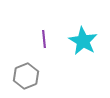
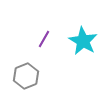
purple line: rotated 36 degrees clockwise
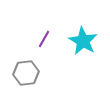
gray hexagon: moved 3 px up; rotated 15 degrees clockwise
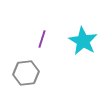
purple line: moved 2 px left; rotated 12 degrees counterclockwise
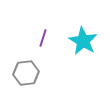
purple line: moved 1 px right, 1 px up
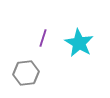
cyan star: moved 4 px left, 2 px down
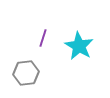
cyan star: moved 3 px down
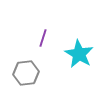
cyan star: moved 8 px down
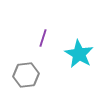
gray hexagon: moved 2 px down
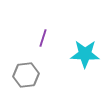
cyan star: moved 6 px right; rotated 28 degrees counterclockwise
